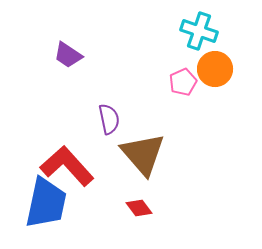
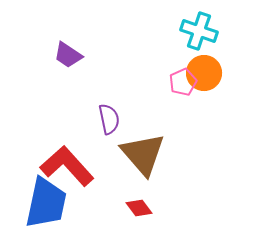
orange circle: moved 11 px left, 4 px down
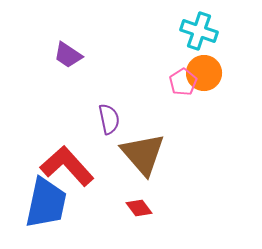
pink pentagon: rotated 8 degrees counterclockwise
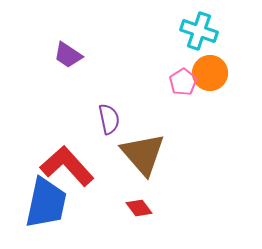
orange circle: moved 6 px right
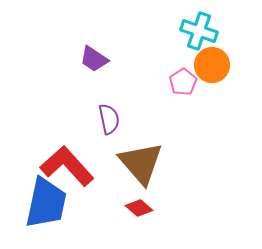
purple trapezoid: moved 26 px right, 4 px down
orange circle: moved 2 px right, 8 px up
brown triangle: moved 2 px left, 9 px down
red diamond: rotated 12 degrees counterclockwise
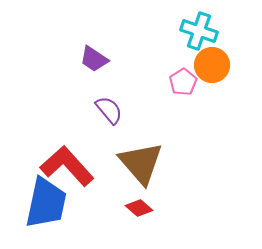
purple semicircle: moved 9 px up; rotated 28 degrees counterclockwise
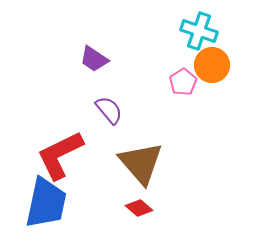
red L-shape: moved 7 px left, 11 px up; rotated 74 degrees counterclockwise
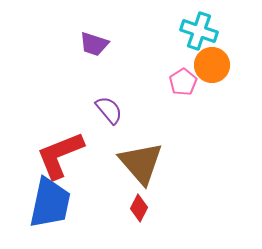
purple trapezoid: moved 15 px up; rotated 16 degrees counterclockwise
red L-shape: rotated 4 degrees clockwise
blue trapezoid: moved 4 px right
red diamond: rotated 76 degrees clockwise
